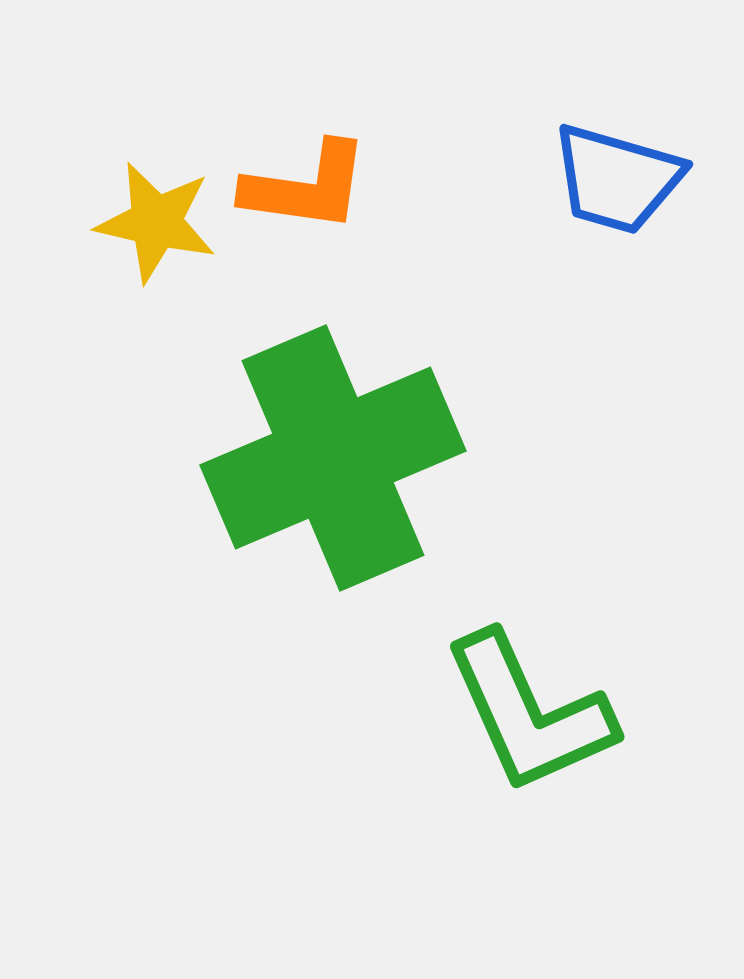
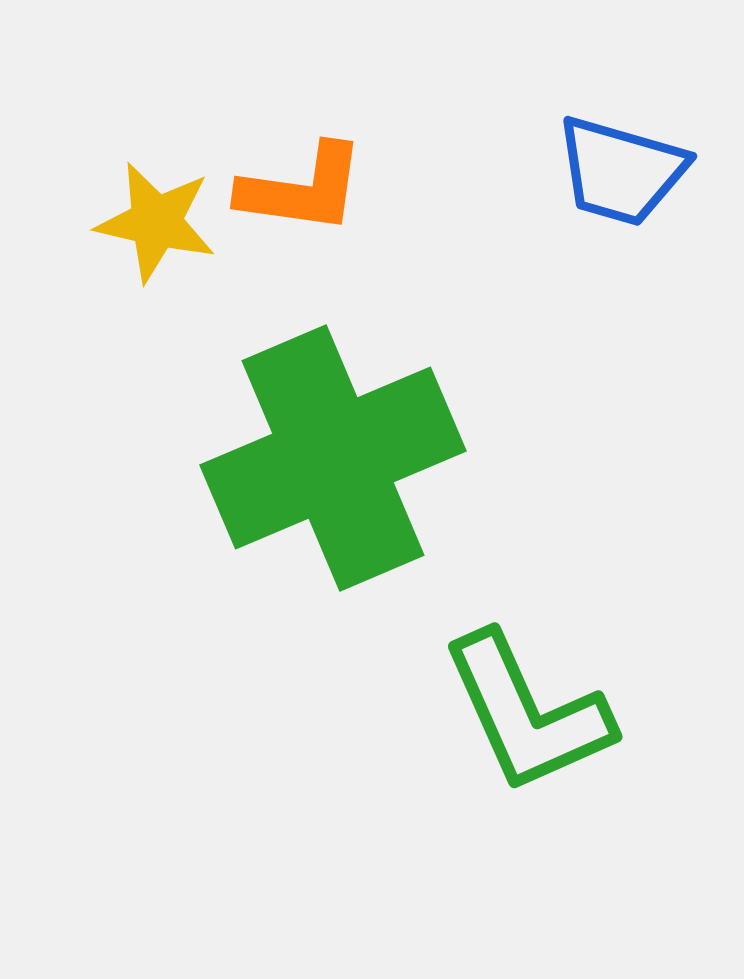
blue trapezoid: moved 4 px right, 8 px up
orange L-shape: moved 4 px left, 2 px down
green L-shape: moved 2 px left
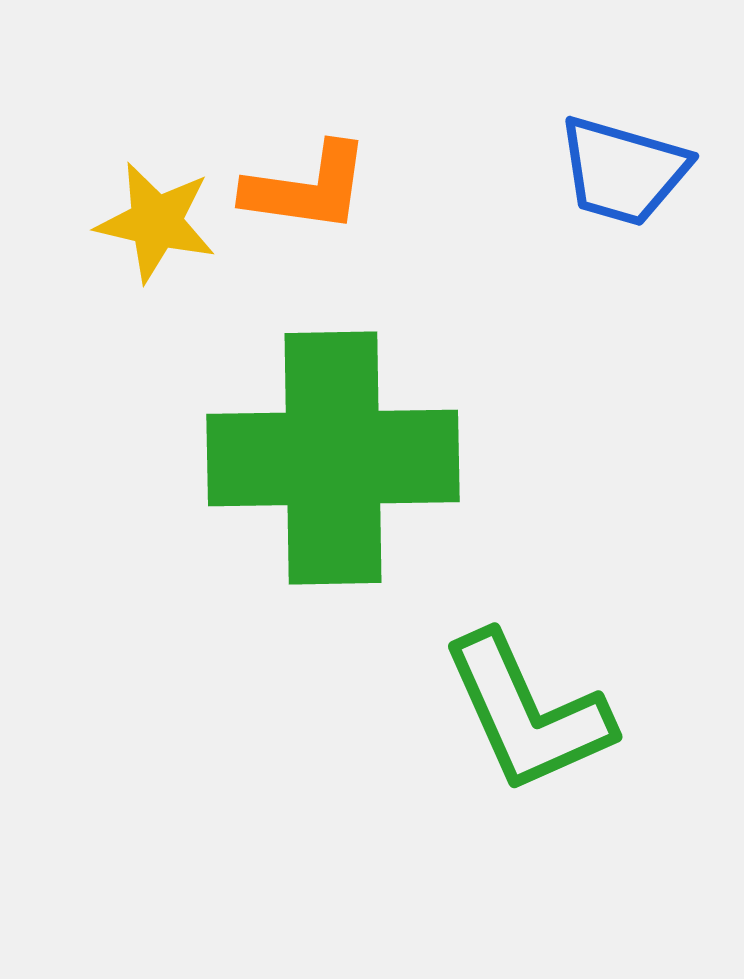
blue trapezoid: moved 2 px right
orange L-shape: moved 5 px right, 1 px up
green cross: rotated 22 degrees clockwise
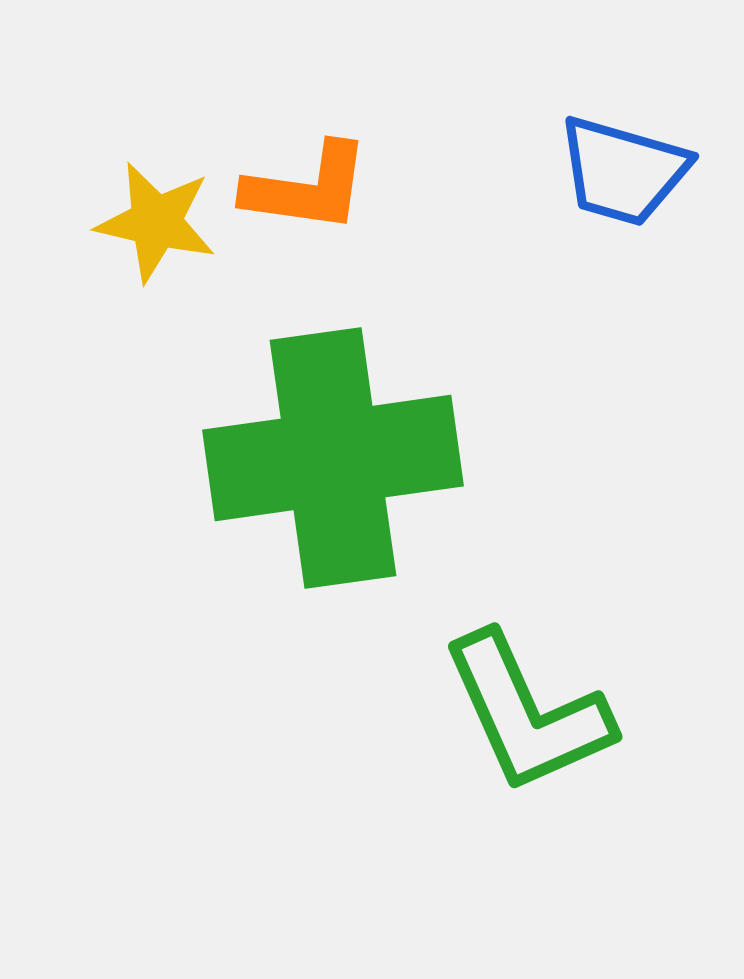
green cross: rotated 7 degrees counterclockwise
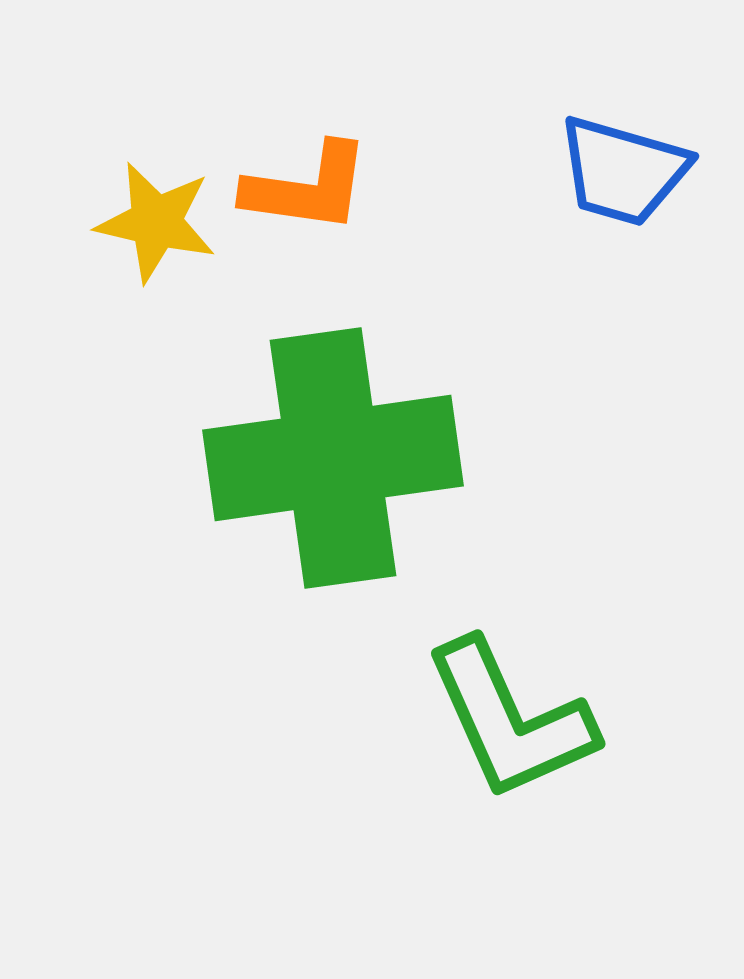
green L-shape: moved 17 px left, 7 px down
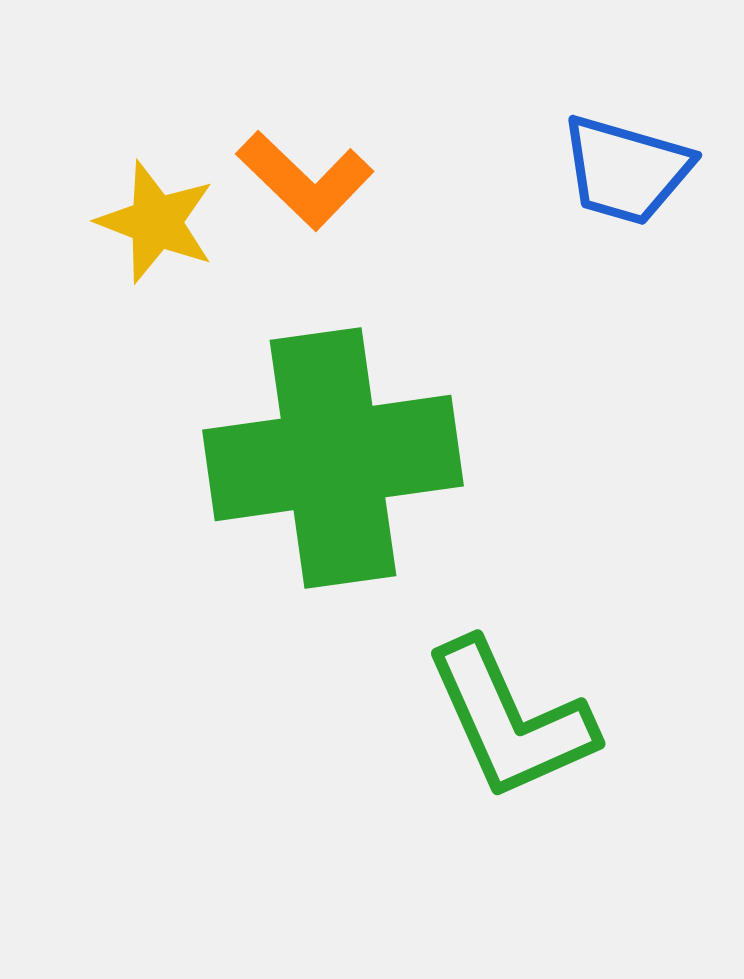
blue trapezoid: moved 3 px right, 1 px up
orange L-shape: moved 2 px left, 8 px up; rotated 36 degrees clockwise
yellow star: rotated 8 degrees clockwise
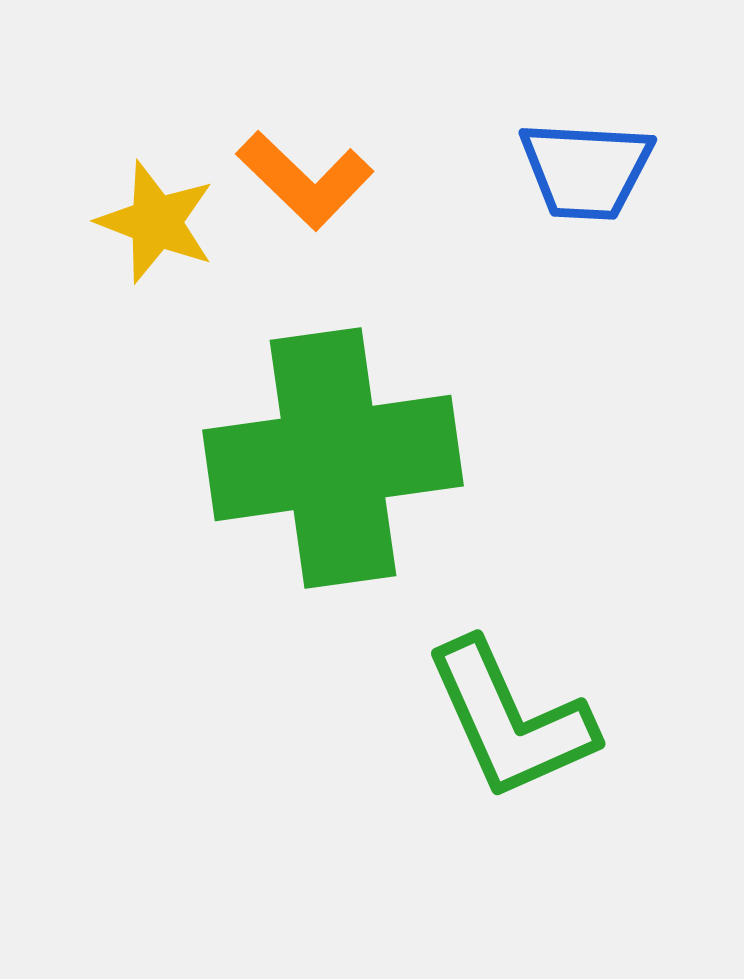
blue trapezoid: moved 40 px left; rotated 13 degrees counterclockwise
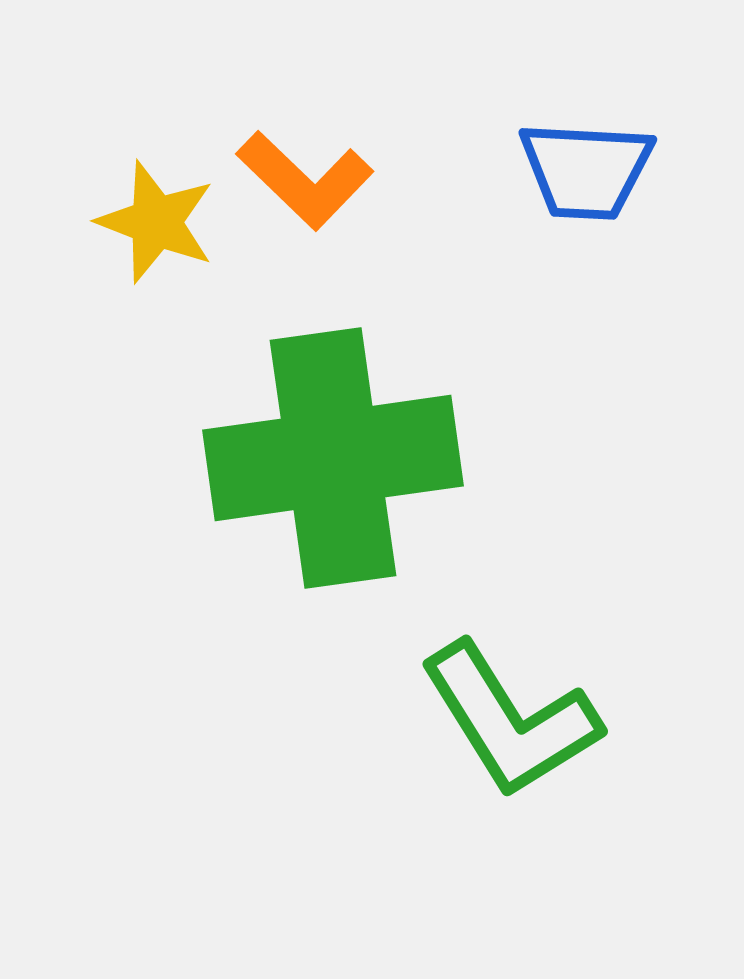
green L-shape: rotated 8 degrees counterclockwise
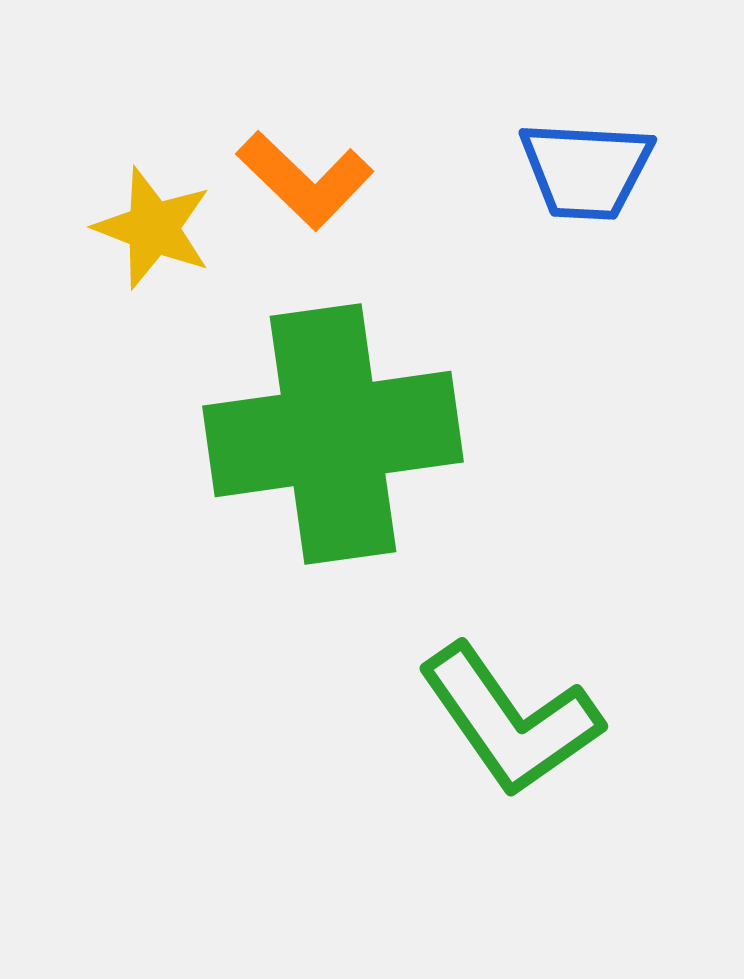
yellow star: moved 3 px left, 6 px down
green cross: moved 24 px up
green L-shape: rotated 3 degrees counterclockwise
